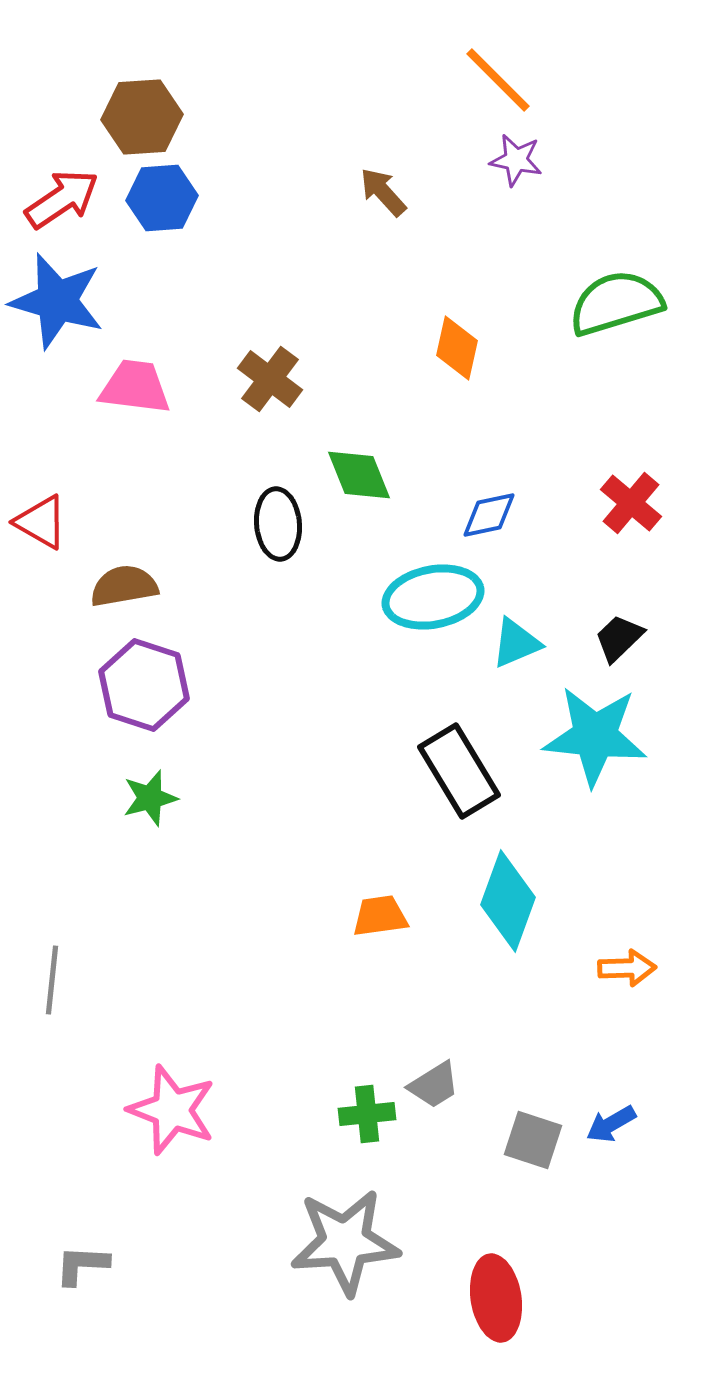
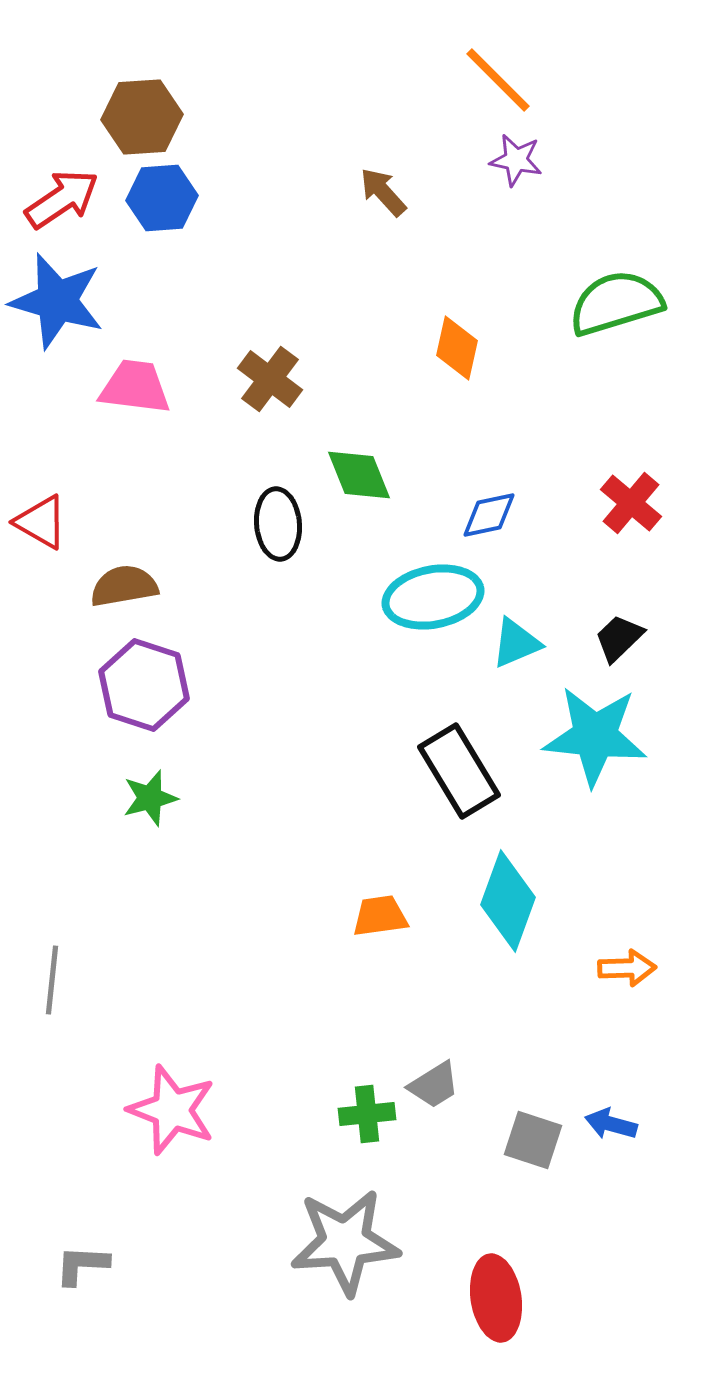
blue arrow: rotated 45 degrees clockwise
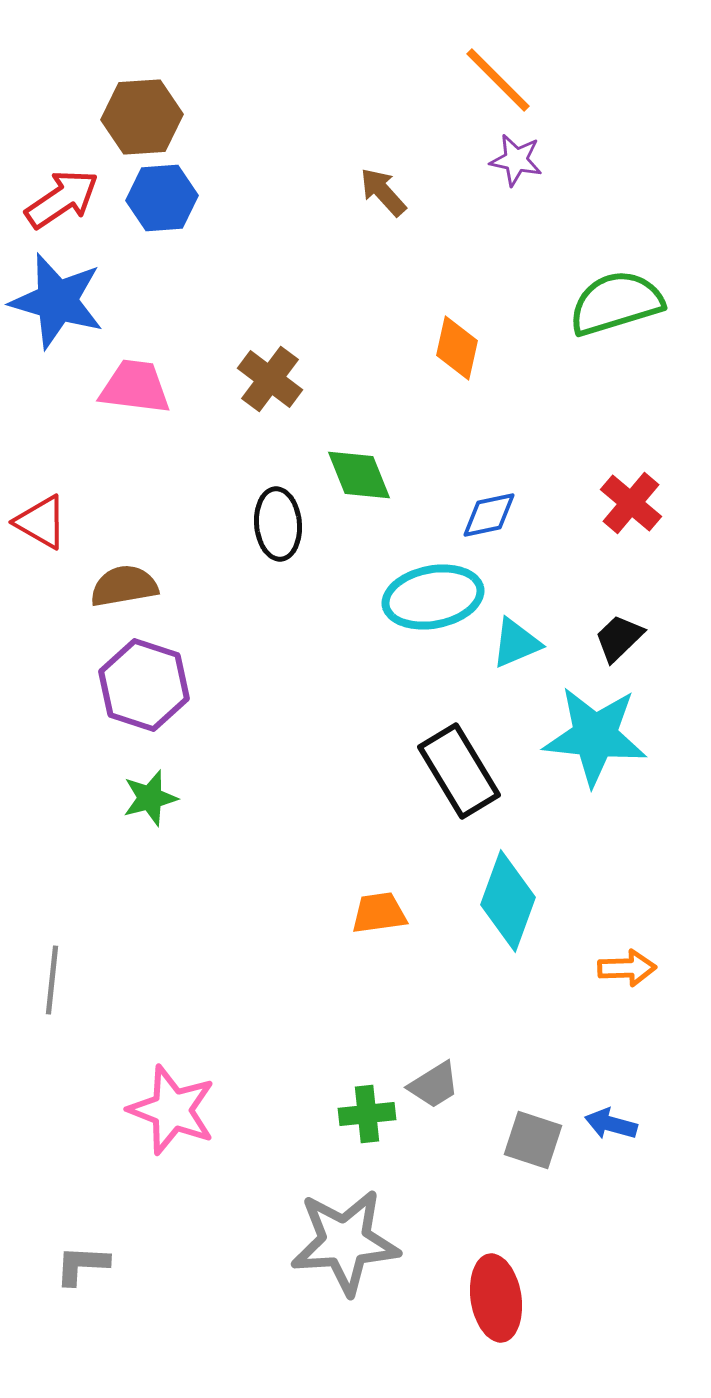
orange trapezoid: moved 1 px left, 3 px up
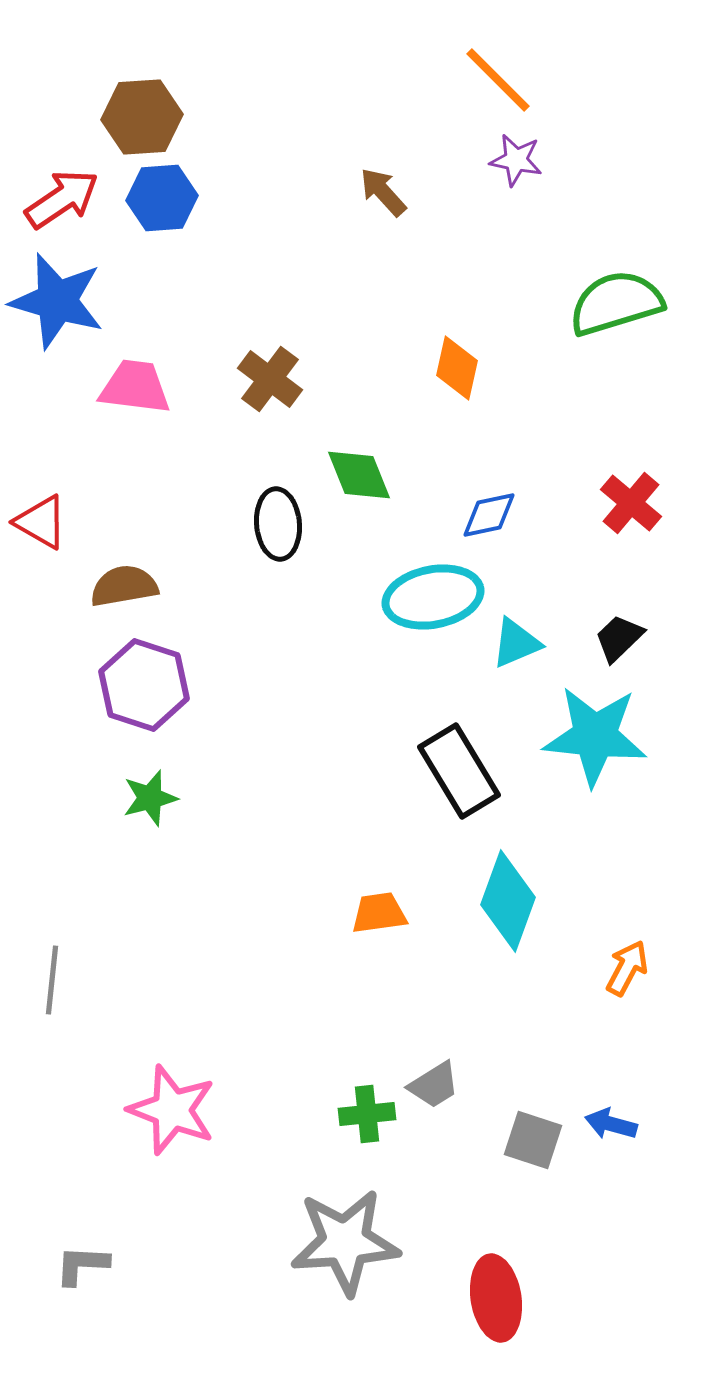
orange diamond: moved 20 px down
orange arrow: rotated 60 degrees counterclockwise
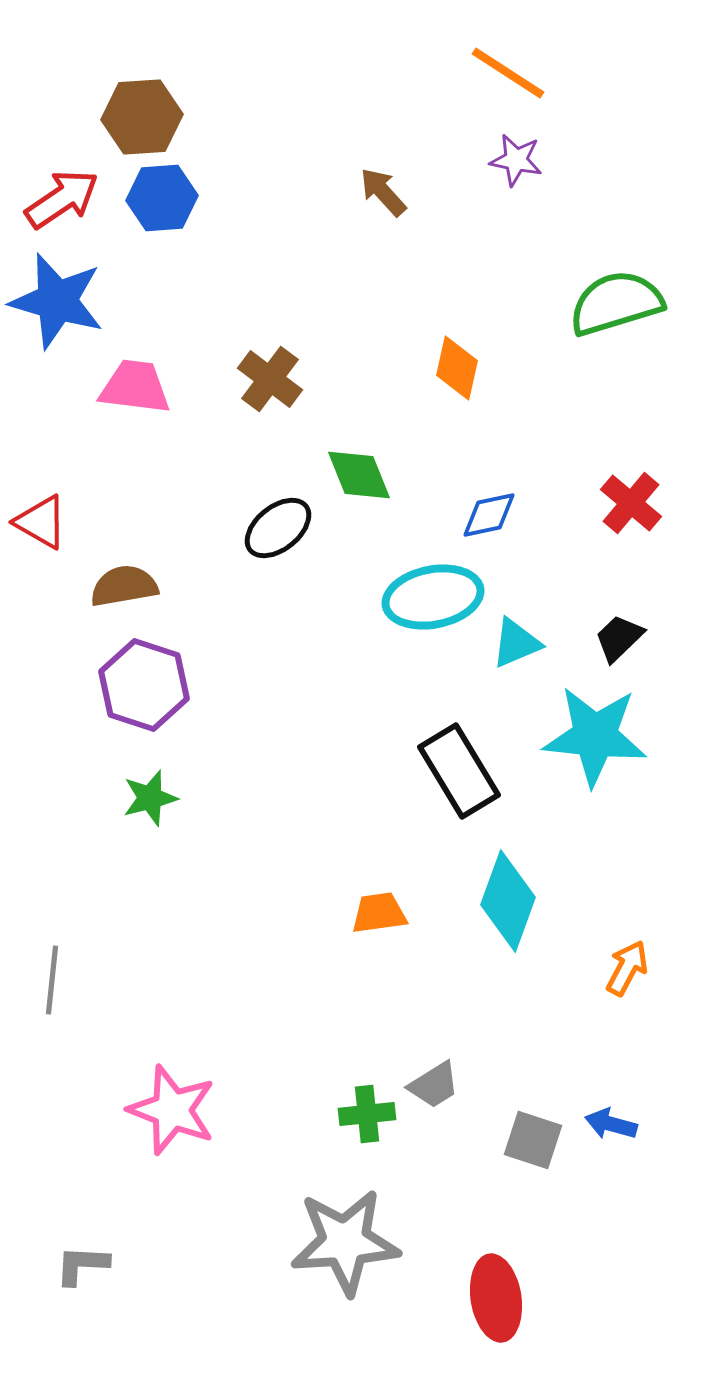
orange line: moved 10 px right, 7 px up; rotated 12 degrees counterclockwise
black ellipse: moved 4 px down; rotated 56 degrees clockwise
